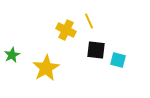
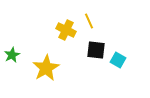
cyan square: rotated 14 degrees clockwise
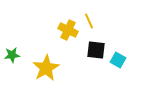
yellow cross: moved 2 px right
green star: rotated 21 degrees clockwise
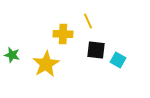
yellow line: moved 1 px left
yellow cross: moved 5 px left, 4 px down; rotated 24 degrees counterclockwise
green star: rotated 21 degrees clockwise
yellow star: moved 4 px up
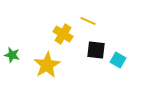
yellow line: rotated 42 degrees counterclockwise
yellow cross: rotated 30 degrees clockwise
yellow star: moved 1 px right, 1 px down
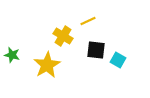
yellow line: rotated 49 degrees counterclockwise
yellow cross: moved 2 px down
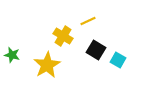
black square: rotated 24 degrees clockwise
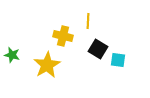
yellow line: rotated 63 degrees counterclockwise
yellow cross: rotated 18 degrees counterclockwise
black square: moved 2 px right, 1 px up
cyan square: rotated 21 degrees counterclockwise
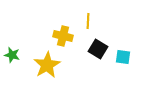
cyan square: moved 5 px right, 3 px up
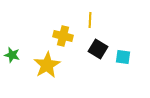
yellow line: moved 2 px right, 1 px up
